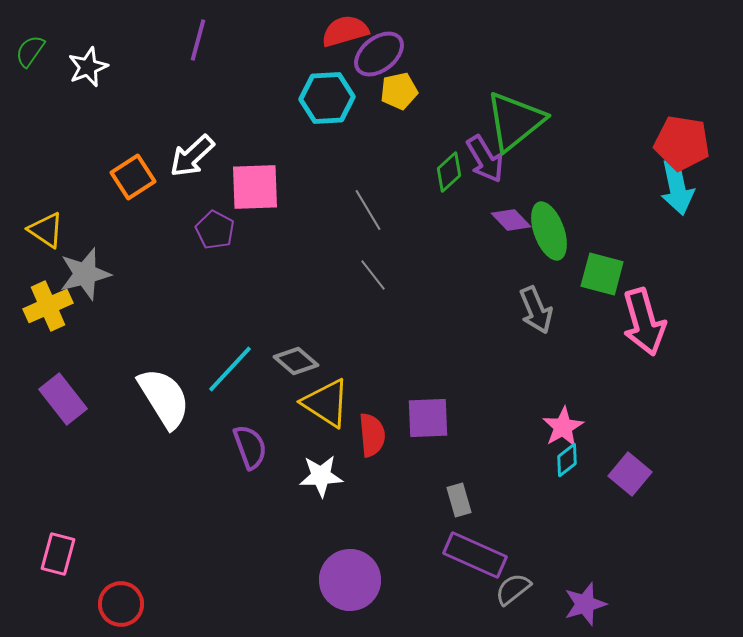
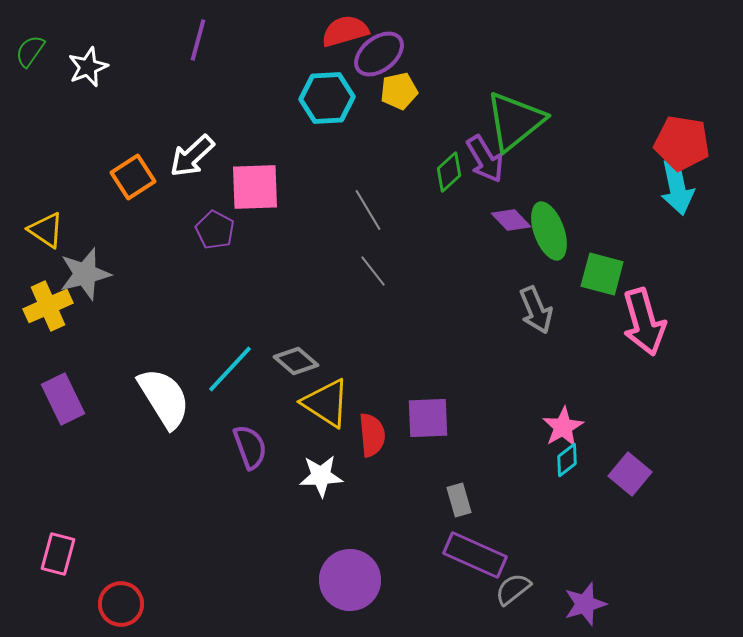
gray line at (373, 275): moved 4 px up
purple rectangle at (63, 399): rotated 12 degrees clockwise
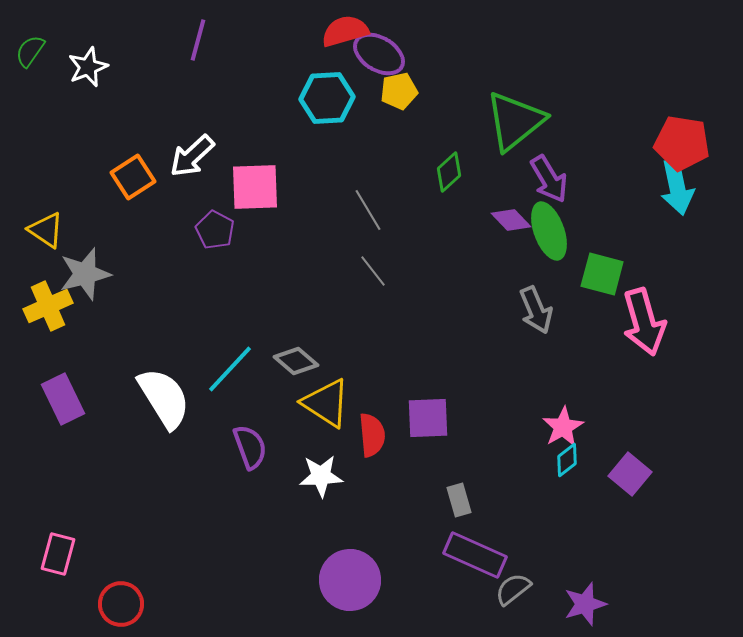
purple ellipse at (379, 54): rotated 69 degrees clockwise
purple arrow at (485, 159): moved 64 px right, 20 px down
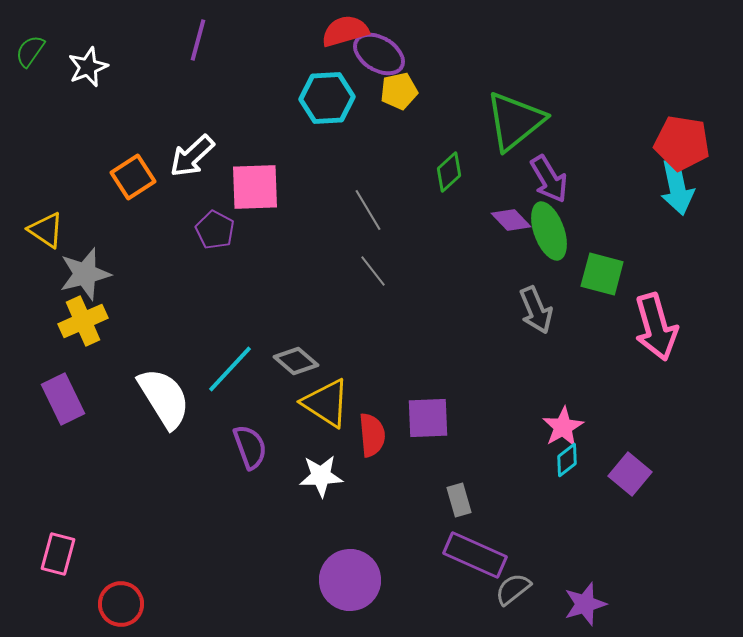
yellow cross at (48, 306): moved 35 px right, 15 px down
pink arrow at (644, 322): moved 12 px right, 5 px down
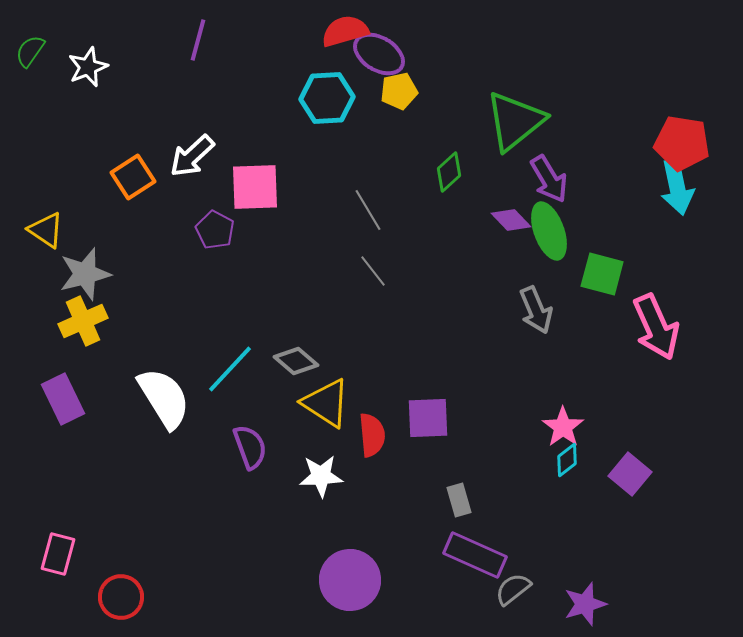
pink arrow at (656, 327): rotated 8 degrees counterclockwise
pink star at (563, 427): rotated 6 degrees counterclockwise
red circle at (121, 604): moved 7 px up
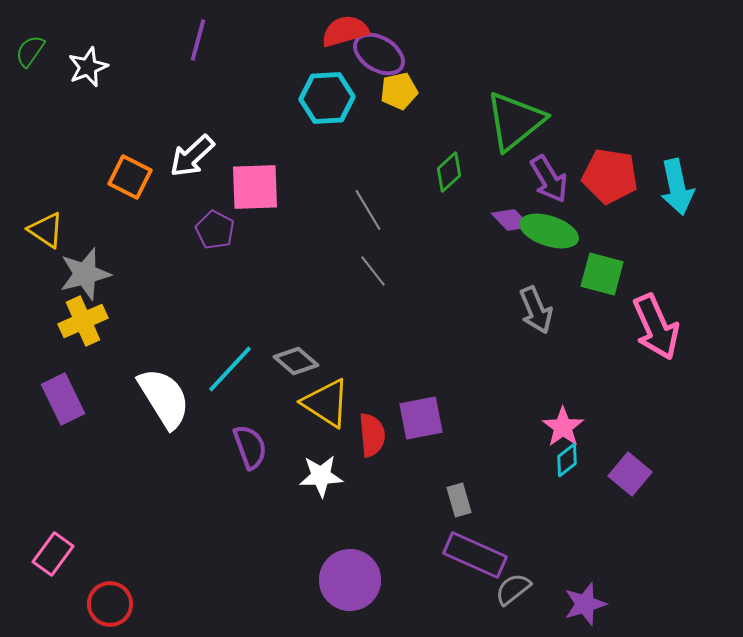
red pentagon at (682, 143): moved 72 px left, 33 px down
orange square at (133, 177): moved 3 px left; rotated 30 degrees counterclockwise
green ellipse at (549, 231): rotated 52 degrees counterclockwise
purple square at (428, 418): moved 7 px left; rotated 9 degrees counterclockwise
pink rectangle at (58, 554): moved 5 px left; rotated 21 degrees clockwise
red circle at (121, 597): moved 11 px left, 7 px down
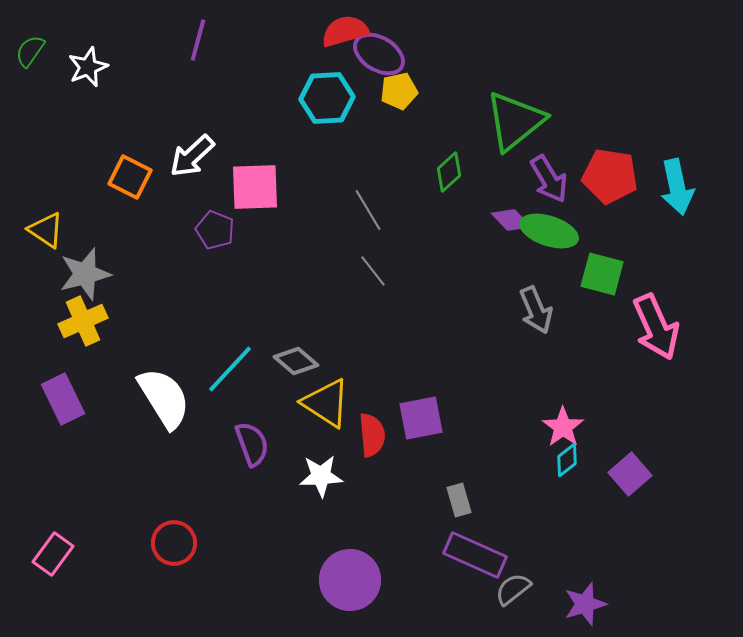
purple pentagon at (215, 230): rotated 6 degrees counterclockwise
purple semicircle at (250, 447): moved 2 px right, 3 px up
purple square at (630, 474): rotated 9 degrees clockwise
red circle at (110, 604): moved 64 px right, 61 px up
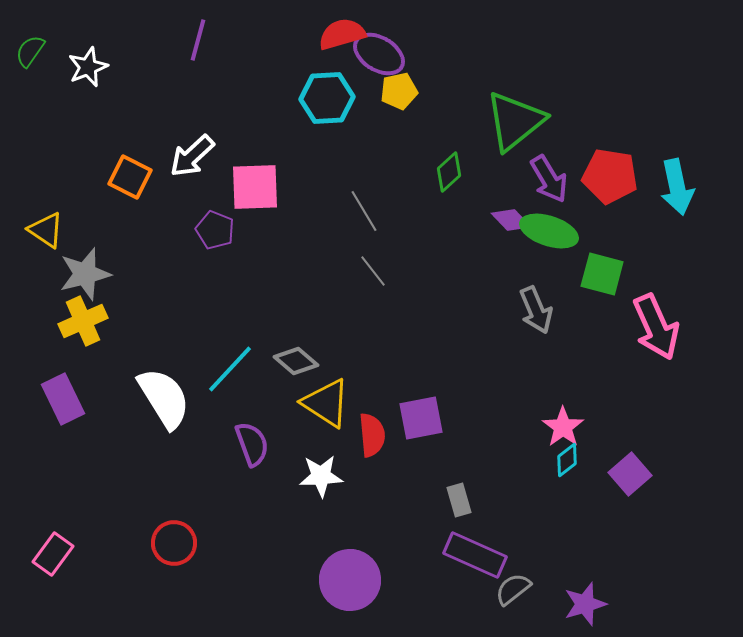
red semicircle at (345, 31): moved 3 px left, 3 px down
gray line at (368, 210): moved 4 px left, 1 px down
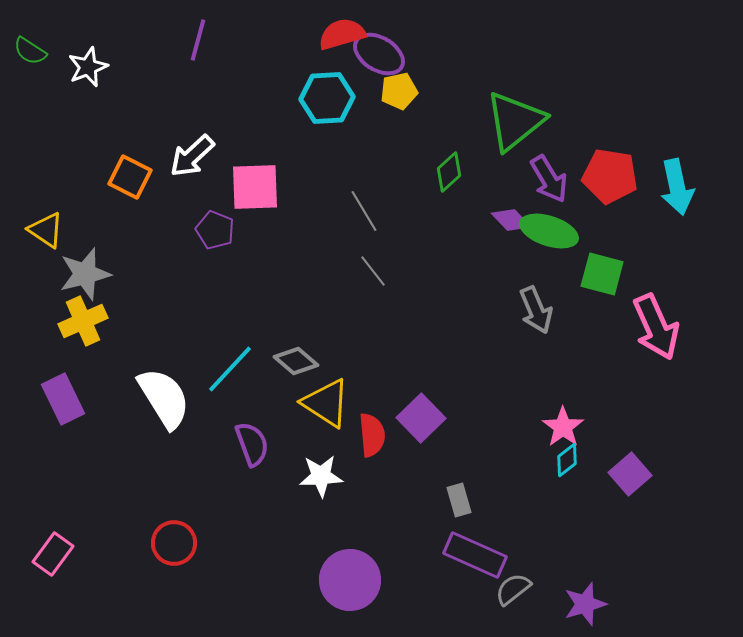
green semicircle at (30, 51): rotated 92 degrees counterclockwise
purple square at (421, 418): rotated 33 degrees counterclockwise
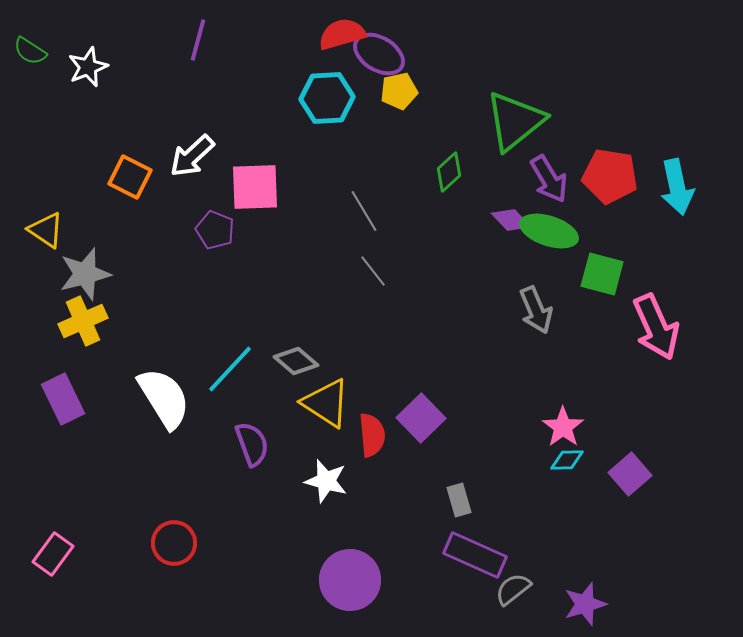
cyan diamond at (567, 460): rotated 36 degrees clockwise
white star at (321, 476): moved 5 px right, 5 px down; rotated 18 degrees clockwise
